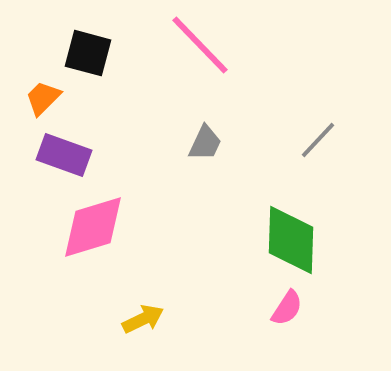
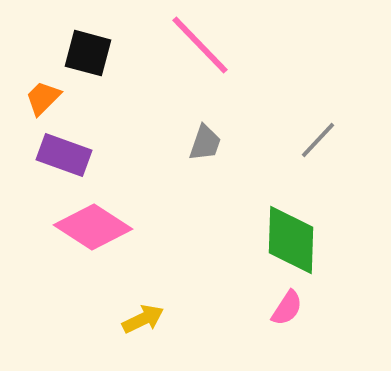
gray trapezoid: rotated 6 degrees counterclockwise
pink diamond: rotated 50 degrees clockwise
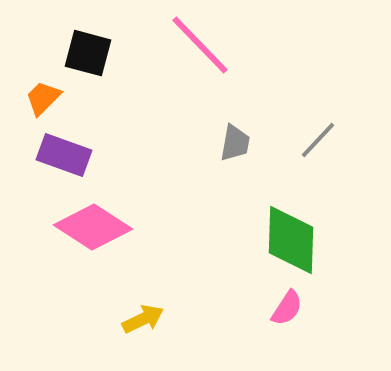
gray trapezoid: moved 30 px right; rotated 9 degrees counterclockwise
